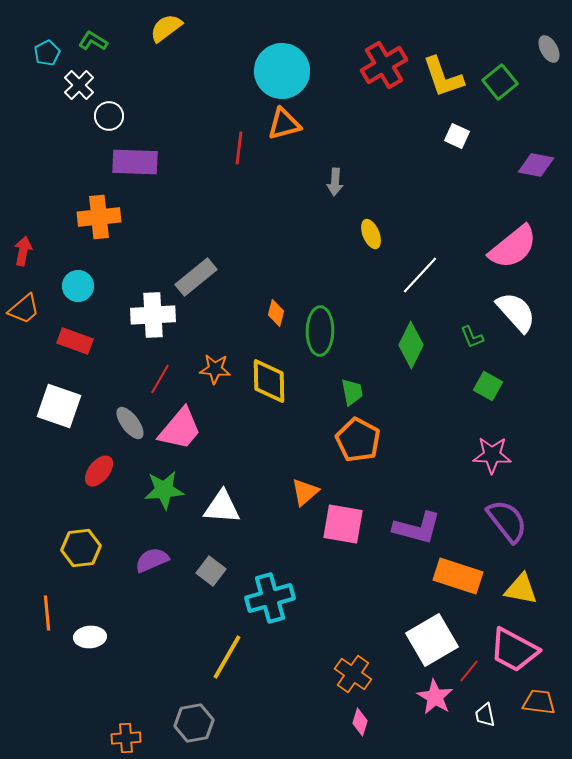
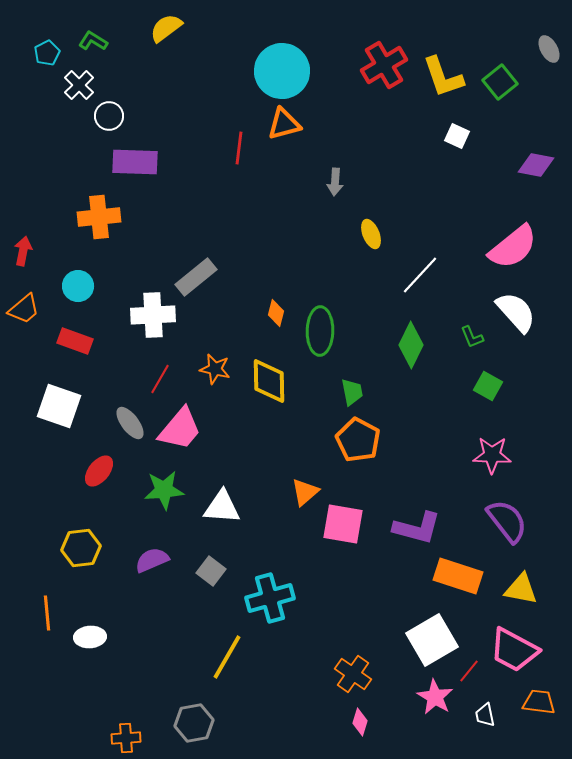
orange star at (215, 369): rotated 8 degrees clockwise
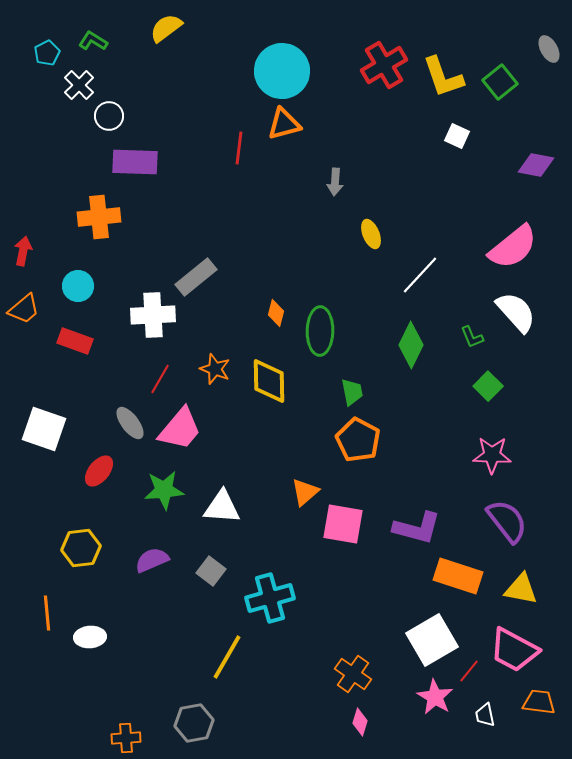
orange star at (215, 369): rotated 8 degrees clockwise
green square at (488, 386): rotated 16 degrees clockwise
white square at (59, 406): moved 15 px left, 23 px down
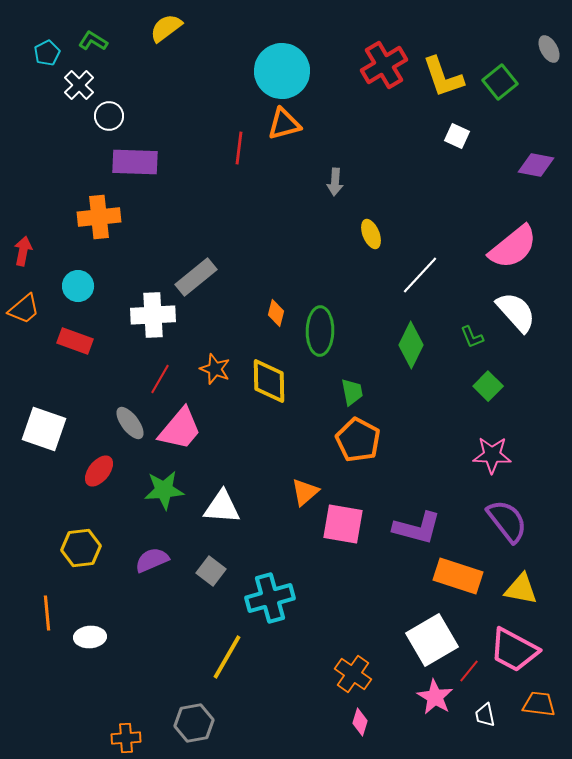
orange trapezoid at (539, 702): moved 2 px down
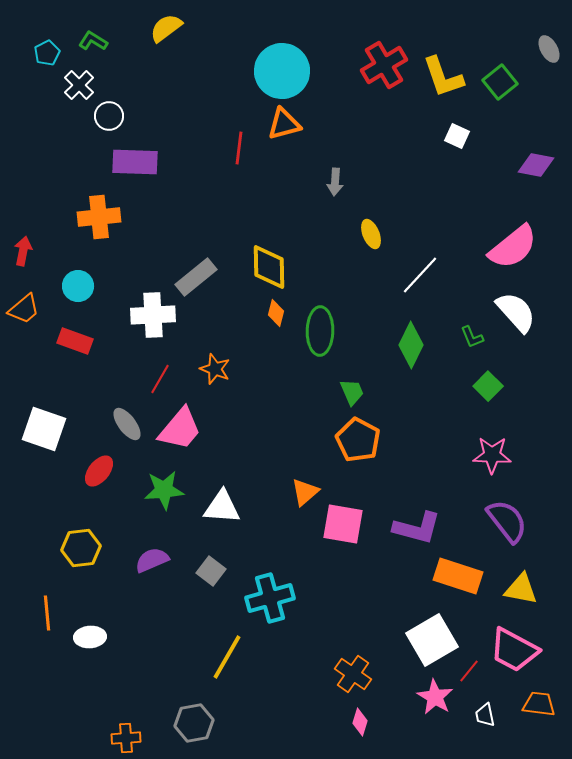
yellow diamond at (269, 381): moved 114 px up
green trapezoid at (352, 392): rotated 12 degrees counterclockwise
gray ellipse at (130, 423): moved 3 px left, 1 px down
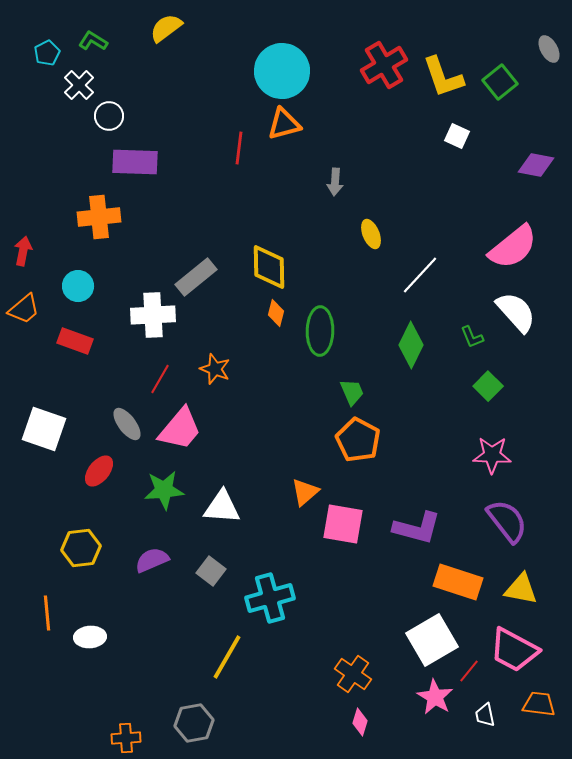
orange rectangle at (458, 576): moved 6 px down
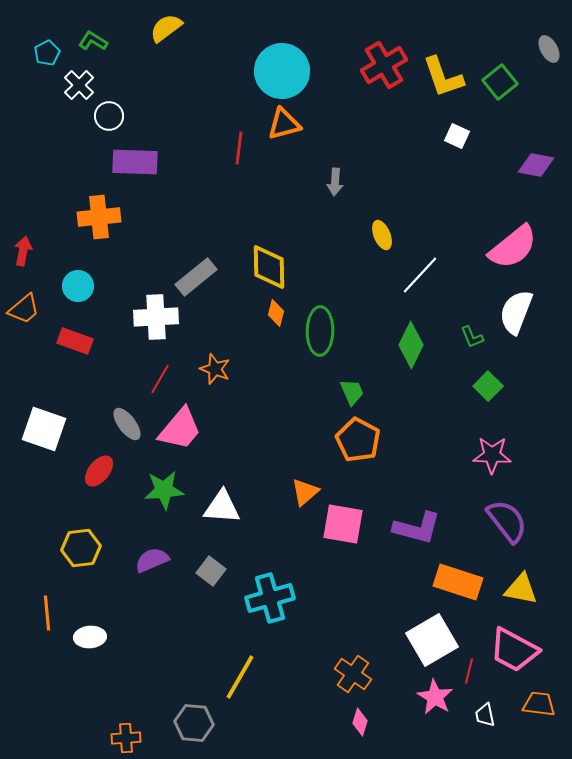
yellow ellipse at (371, 234): moved 11 px right, 1 px down
white semicircle at (516, 312): rotated 117 degrees counterclockwise
white cross at (153, 315): moved 3 px right, 2 px down
yellow line at (227, 657): moved 13 px right, 20 px down
red line at (469, 671): rotated 25 degrees counterclockwise
gray hexagon at (194, 723): rotated 15 degrees clockwise
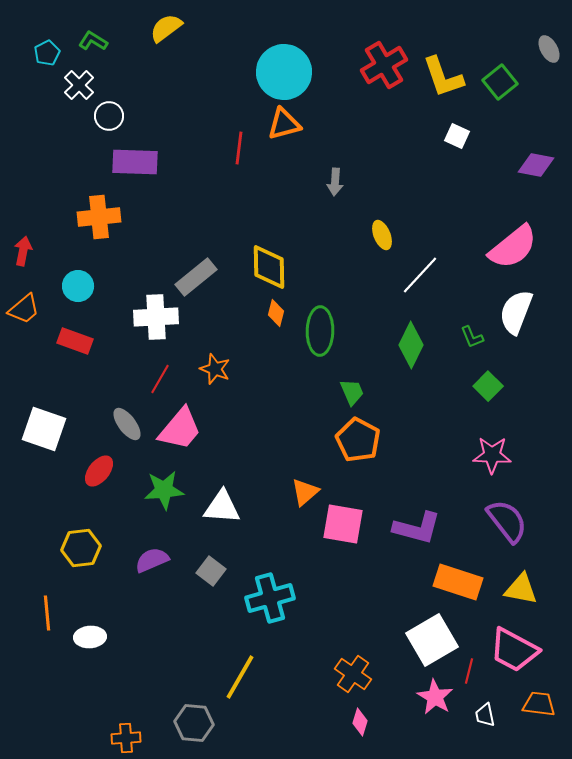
cyan circle at (282, 71): moved 2 px right, 1 px down
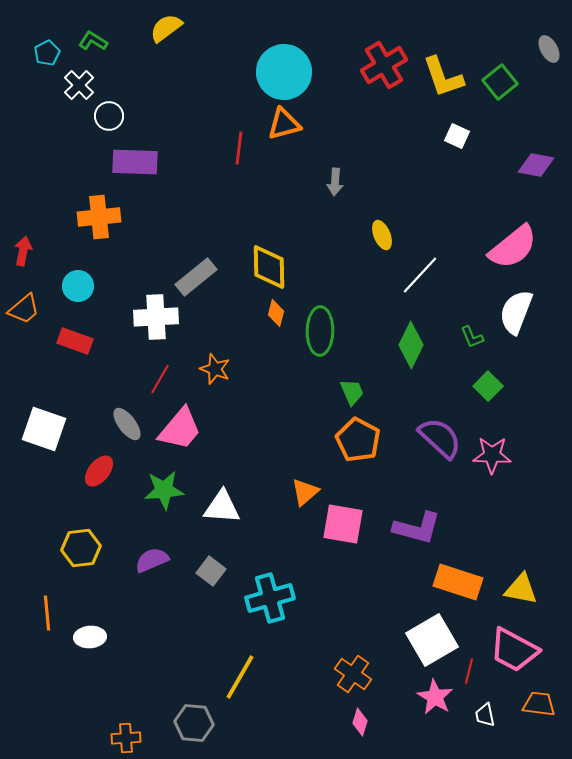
purple semicircle at (507, 521): moved 67 px left, 83 px up; rotated 9 degrees counterclockwise
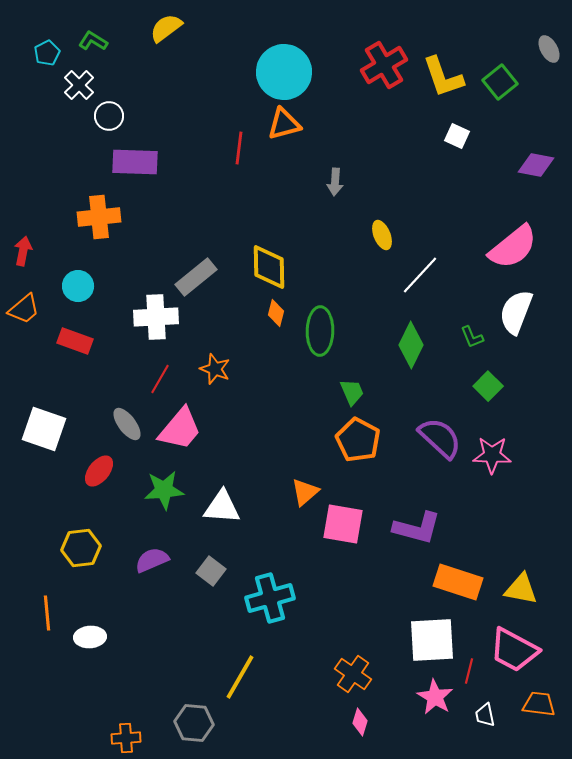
white square at (432, 640): rotated 27 degrees clockwise
